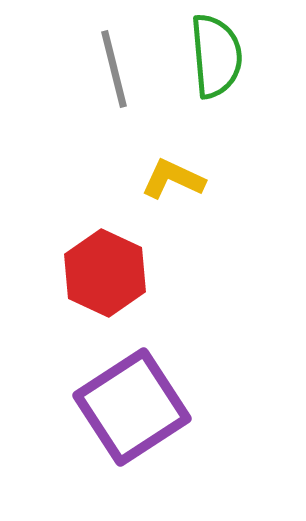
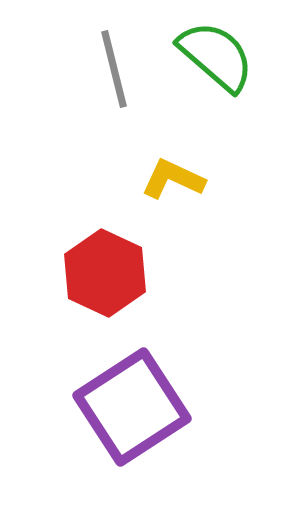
green semicircle: rotated 44 degrees counterclockwise
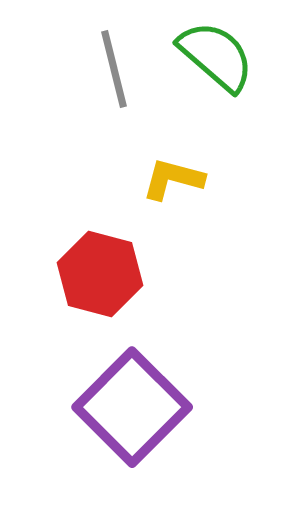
yellow L-shape: rotated 10 degrees counterclockwise
red hexagon: moved 5 px left, 1 px down; rotated 10 degrees counterclockwise
purple square: rotated 12 degrees counterclockwise
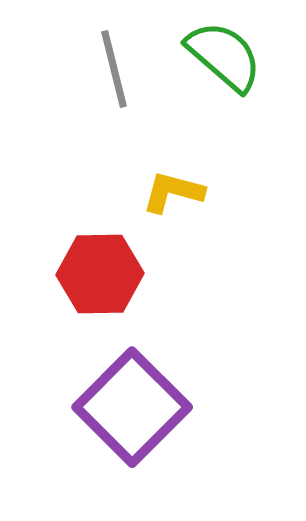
green semicircle: moved 8 px right
yellow L-shape: moved 13 px down
red hexagon: rotated 16 degrees counterclockwise
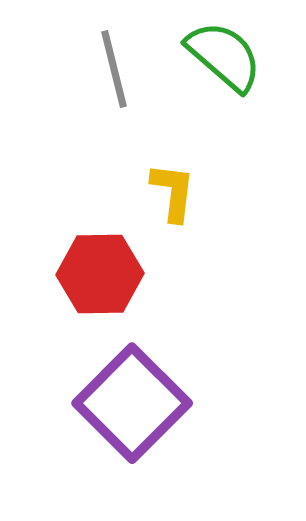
yellow L-shape: rotated 82 degrees clockwise
purple square: moved 4 px up
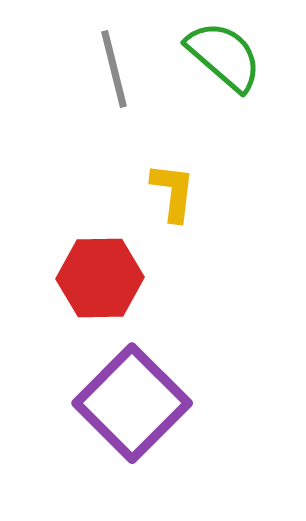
red hexagon: moved 4 px down
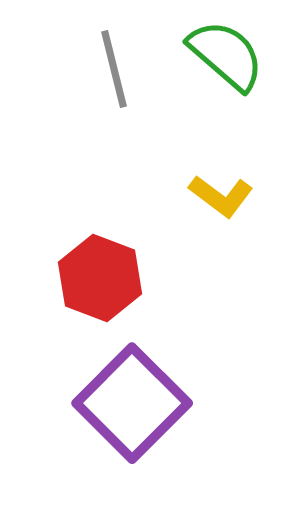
green semicircle: moved 2 px right, 1 px up
yellow L-shape: moved 48 px right, 4 px down; rotated 120 degrees clockwise
red hexagon: rotated 22 degrees clockwise
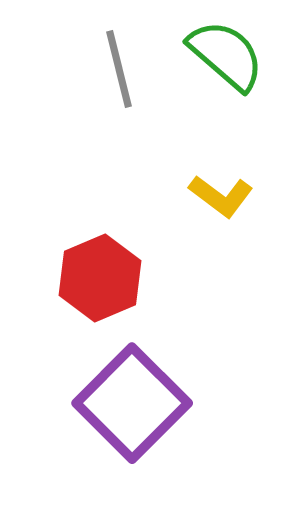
gray line: moved 5 px right
red hexagon: rotated 16 degrees clockwise
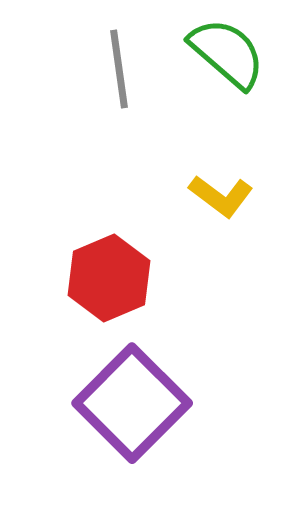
green semicircle: moved 1 px right, 2 px up
gray line: rotated 6 degrees clockwise
red hexagon: moved 9 px right
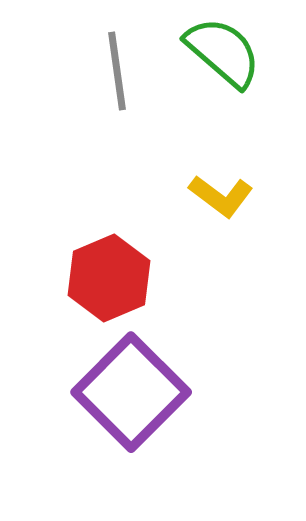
green semicircle: moved 4 px left, 1 px up
gray line: moved 2 px left, 2 px down
purple square: moved 1 px left, 11 px up
